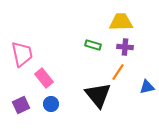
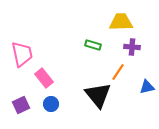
purple cross: moved 7 px right
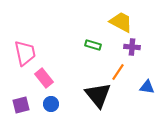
yellow trapezoid: rotated 30 degrees clockwise
pink trapezoid: moved 3 px right, 1 px up
blue triangle: rotated 21 degrees clockwise
purple square: rotated 12 degrees clockwise
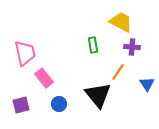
green rectangle: rotated 63 degrees clockwise
blue triangle: moved 3 px up; rotated 49 degrees clockwise
blue circle: moved 8 px right
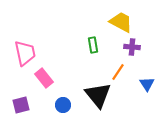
blue circle: moved 4 px right, 1 px down
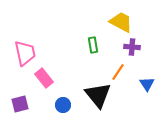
purple square: moved 1 px left, 1 px up
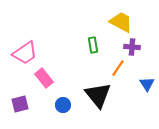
pink trapezoid: rotated 68 degrees clockwise
orange line: moved 4 px up
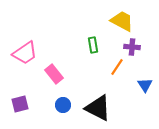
yellow trapezoid: moved 1 px right, 1 px up
orange line: moved 1 px left, 1 px up
pink rectangle: moved 10 px right, 4 px up
blue triangle: moved 2 px left, 1 px down
black triangle: moved 13 px down; rotated 24 degrees counterclockwise
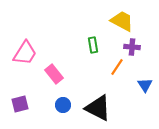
pink trapezoid: rotated 24 degrees counterclockwise
